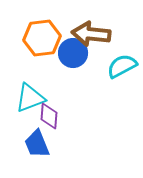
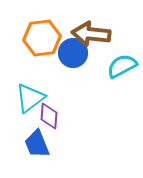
cyan triangle: rotated 16 degrees counterclockwise
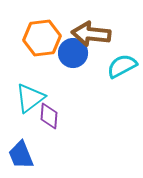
blue trapezoid: moved 16 px left, 11 px down
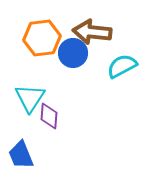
brown arrow: moved 1 px right, 2 px up
cyan triangle: rotated 20 degrees counterclockwise
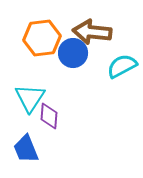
blue trapezoid: moved 5 px right, 6 px up
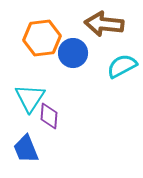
brown arrow: moved 12 px right, 8 px up
